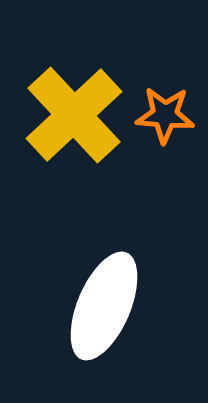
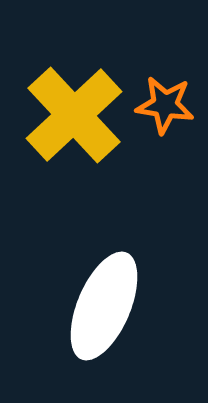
orange star: moved 10 px up; rotated 4 degrees clockwise
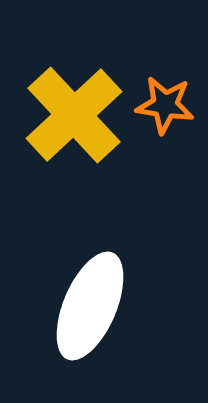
white ellipse: moved 14 px left
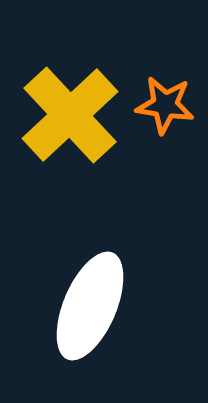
yellow cross: moved 4 px left
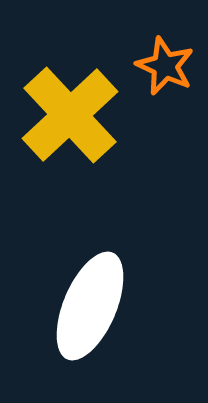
orange star: moved 39 px up; rotated 16 degrees clockwise
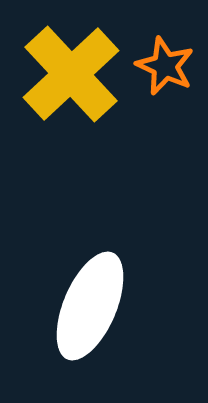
yellow cross: moved 1 px right, 41 px up
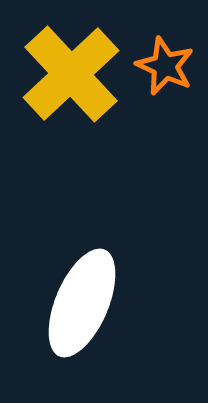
white ellipse: moved 8 px left, 3 px up
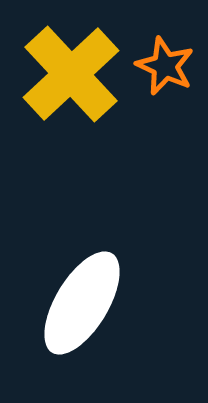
white ellipse: rotated 8 degrees clockwise
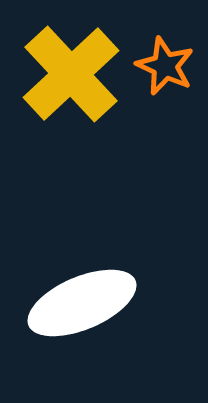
white ellipse: rotated 36 degrees clockwise
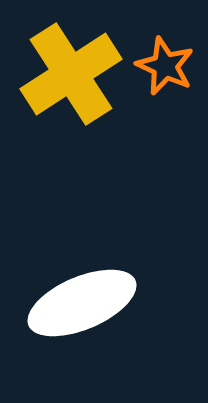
yellow cross: rotated 10 degrees clockwise
